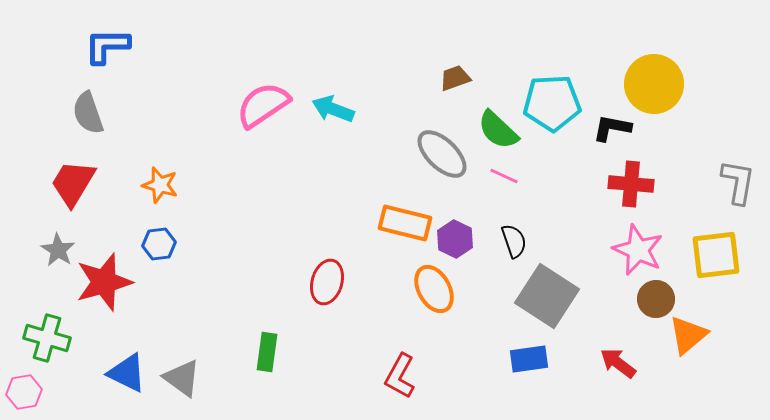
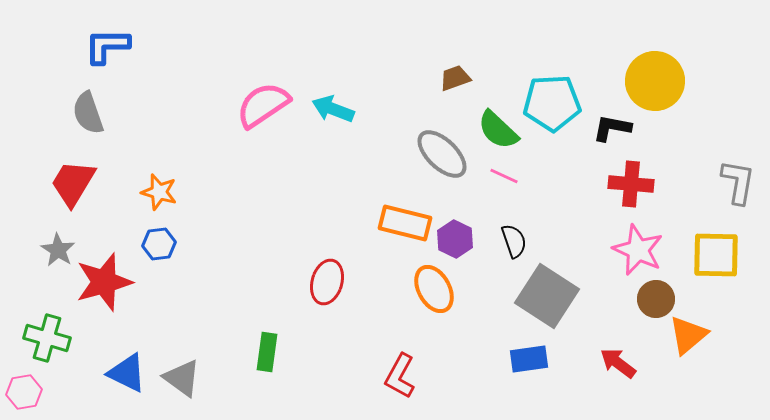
yellow circle: moved 1 px right, 3 px up
orange star: moved 1 px left, 7 px down
yellow square: rotated 8 degrees clockwise
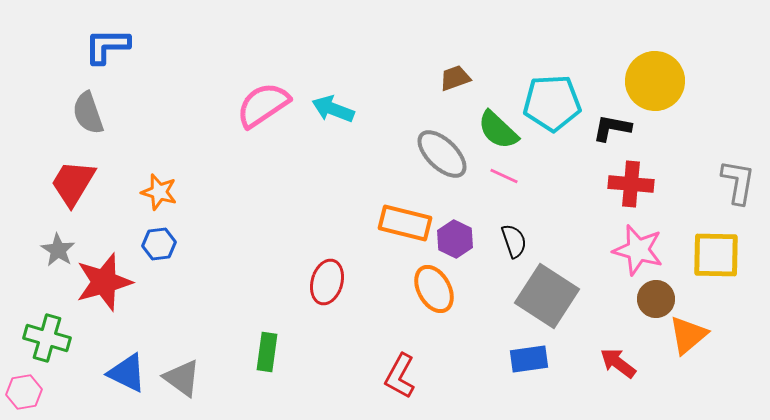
pink star: rotated 9 degrees counterclockwise
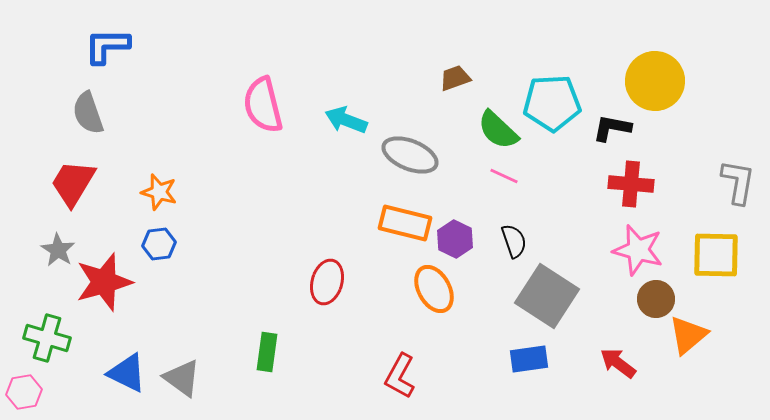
pink semicircle: rotated 70 degrees counterclockwise
cyan arrow: moved 13 px right, 11 px down
gray ellipse: moved 32 px left, 1 px down; rotated 22 degrees counterclockwise
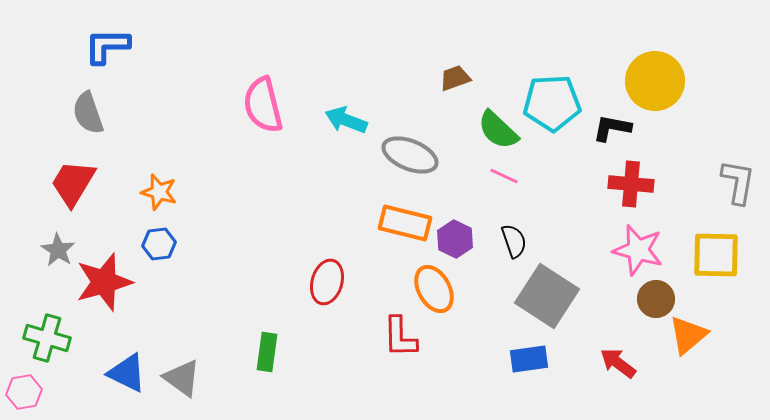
red L-shape: moved 39 px up; rotated 30 degrees counterclockwise
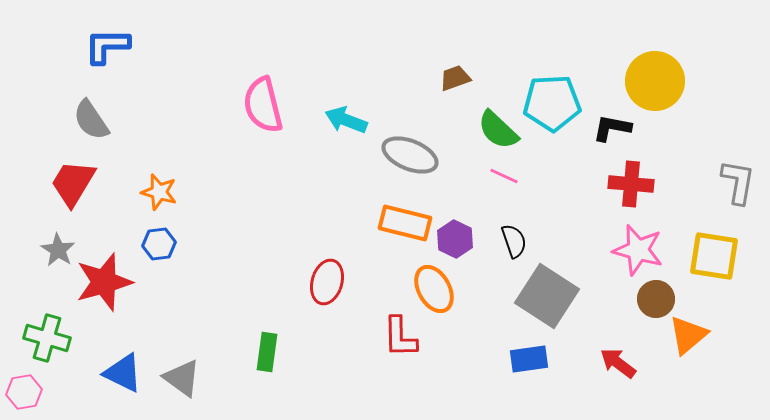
gray semicircle: moved 3 px right, 7 px down; rotated 15 degrees counterclockwise
yellow square: moved 2 px left, 1 px down; rotated 8 degrees clockwise
blue triangle: moved 4 px left
